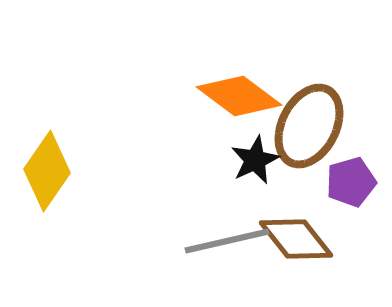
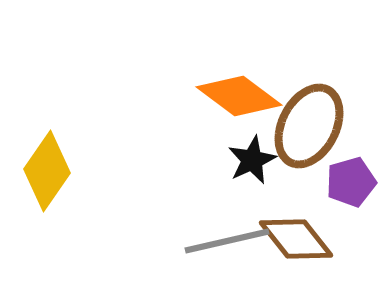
black star: moved 3 px left
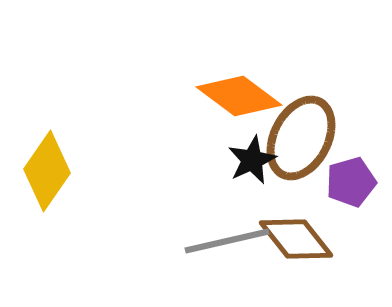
brown ellipse: moved 8 px left, 12 px down
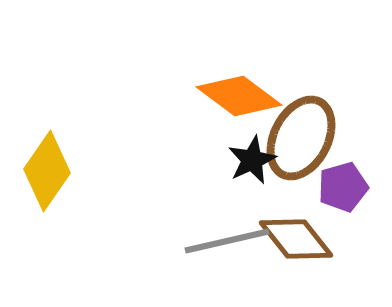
purple pentagon: moved 8 px left, 5 px down
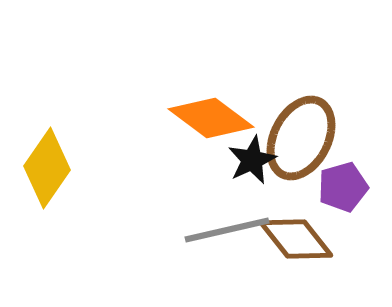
orange diamond: moved 28 px left, 22 px down
yellow diamond: moved 3 px up
gray line: moved 11 px up
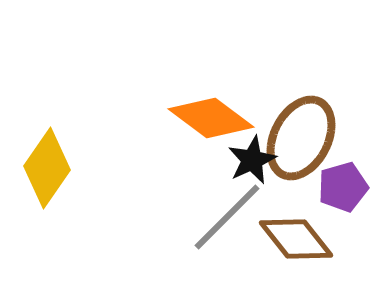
gray line: moved 13 px up; rotated 32 degrees counterclockwise
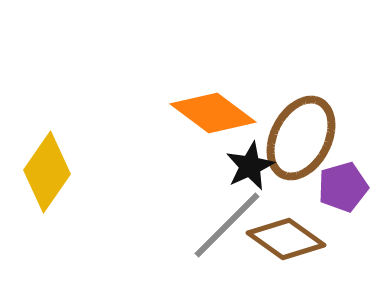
orange diamond: moved 2 px right, 5 px up
black star: moved 2 px left, 6 px down
yellow diamond: moved 4 px down
gray line: moved 8 px down
brown diamond: moved 10 px left; rotated 16 degrees counterclockwise
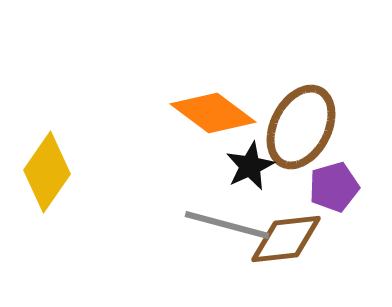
brown ellipse: moved 11 px up
purple pentagon: moved 9 px left
gray line: rotated 60 degrees clockwise
brown diamond: rotated 42 degrees counterclockwise
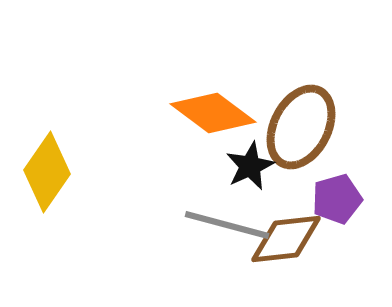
purple pentagon: moved 3 px right, 12 px down
